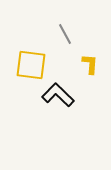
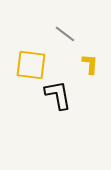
gray line: rotated 25 degrees counterclockwise
black L-shape: rotated 36 degrees clockwise
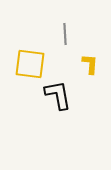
gray line: rotated 50 degrees clockwise
yellow square: moved 1 px left, 1 px up
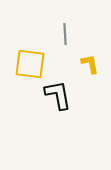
yellow L-shape: rotated 15 degrees counterclockwise
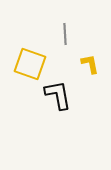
yellow square: rotated 12 degrees clockwise
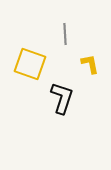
black L-shape: moved 4 px right, 3 px down; rotated 28 degrees clockwise
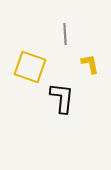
yellow square: moved 3 px down
black L-shape: rotated 12 degrees counterclockwise
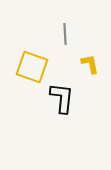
yellow square: moved 2 px right
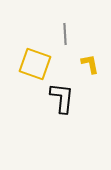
yellow square: moved 3 px right, 3 px up
